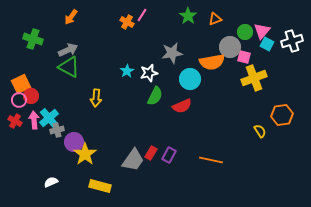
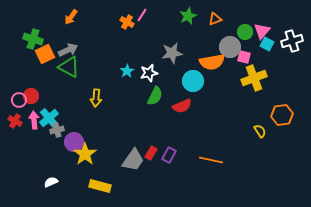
green star: rotated 12 degrees clockwise
cyan circle: moved 3 px right, 2 px down
orange square: moved 24 px right, 30 px up
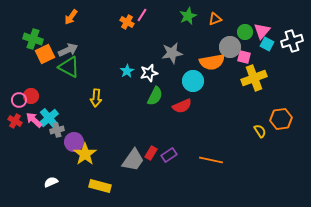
orange hexagon: moved 1 px left, 4 px down
pink arrow: rotated 42 degrees counterclockwise
purple rectangle: rotated 28 degrees clockwise
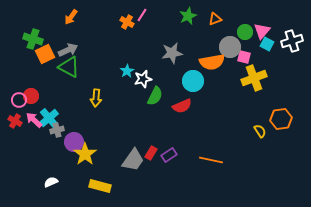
white star: moved 6 px left, 6 px down
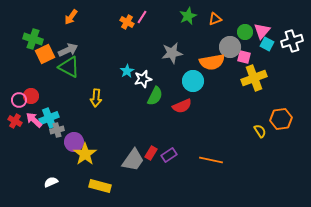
pink line: moved 2 px down
cyan cross: rotated 18 degrees clockwise
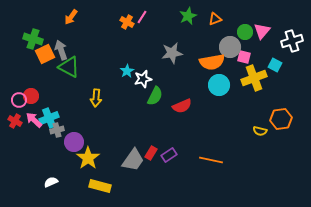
cyan square: moved 8 px right, 21 px down
gray arrow: moved 7 px left; rotated 84 degrees counterclockwise
cyan circle: moved 26 px right, 4 px down
yellow semicircle: rotated 136 degrees clockwise
yellow star: moved 3 px right, 4 px down
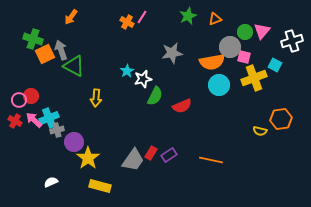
green triangle: moved 5 px right, 1 px up
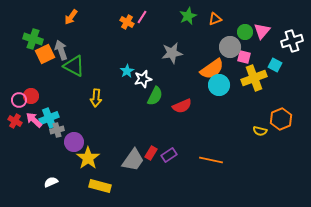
orange semicircle: moved 7 px down; rotated 25 degrees counterclockwise
orange hexagon: rotated 15 degrees counterclockwise
